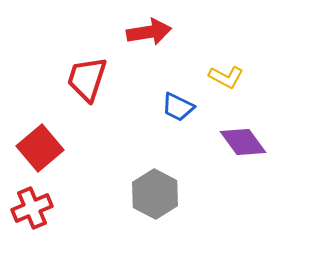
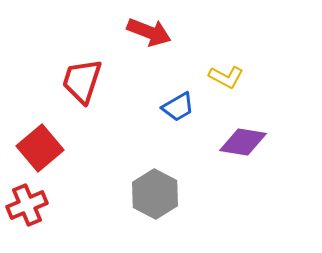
red arrow: rotated 30 degrees clockwise
red trapezoid: moved 5 px left, 2 px down
blue trapezoid: rotated 56 degrees counterclockwise
purple diamond: rotated 45 degrees counterclockwise
red cross: moved 5 px left, 3 px up
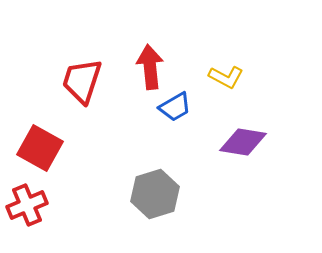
red arrow: moved 1 px right, 35 px down; rotated 117 degrees counterclockwise
blue trapezoid: moved 3 px left
red square: rotated 21 degrees counterclockwise
gray hexagon: rotated 15 degrees clockwise
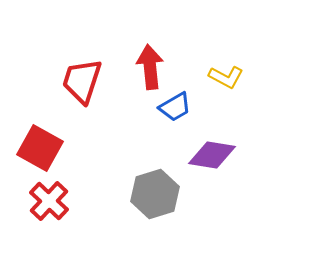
purple diamond: moved 31 px left, 13 px down
red cross: moved 22 px right, 4 px up; rotated 24 degrees counterclockwise
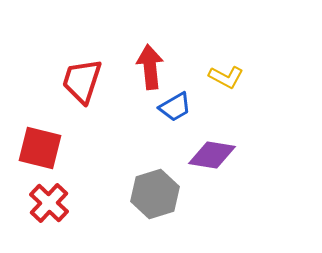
red square: rotated 15 degrees counterclockwise
red cross: moved 2 px down
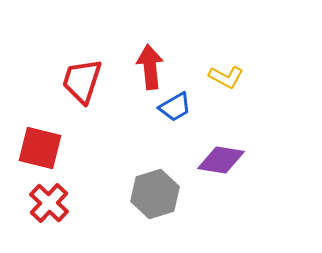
purple diamond: moved 9 px right, 5 px down
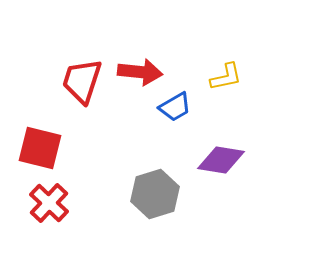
red arrow: moved 10 px left, 5 px down; rotated 102 degrees clockwise
yellow L-shape: rotated 40 degrees counterclockwise
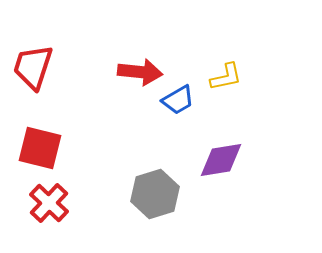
red trapezoid: moved 49 px left, 14 px up
blue trapezoid: moved 3 px right, 7 px up
purple diamond: rotated 18 degrees counterclockwise
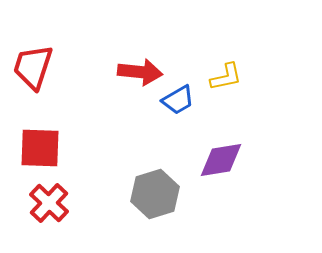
red square: rotated 12 degrees counterclockwise
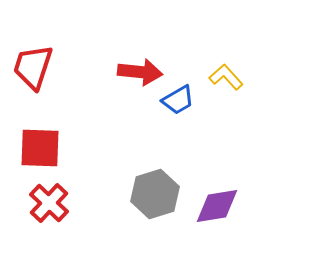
yellow L-shape: rotated 120 degrees counterclockwise
purple diamond: moved 4 px left, 46 px down
